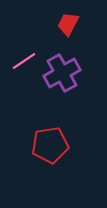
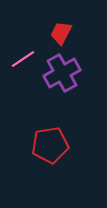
red trapezoid: moved 7 px left, 9 px down
pink line: moved 1 px left, 2 px up
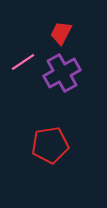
pink line: moved 3 px down
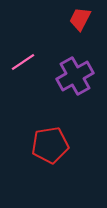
red trapezoid: moved 19 px right, 14 px up
purple cross: moved 13 px right, 3 px down
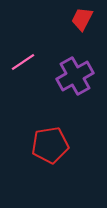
red trapezoid: moved 2 px right
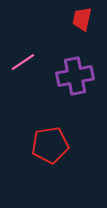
red trapezoid: rotated 15 degrees counterclockwise
purple cross: rotated 18 degrees clockwise
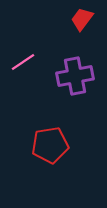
red trapezoid: rotated 25 degrees clockwise
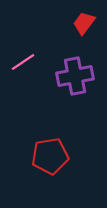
red trapezoid: moved 2 px right, 4 px down
red pentagon: moved 11 px down
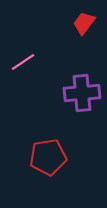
purple cross: moved 7 px right, 17 px down; rotated 6 degrees clockwise
red pentagon: moved 2 px left, 1 px down
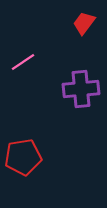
purple cross: moved 1 px left, 4 px up
red pentagon: moved 25 px left
